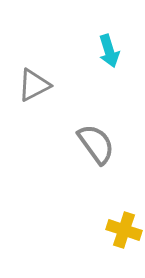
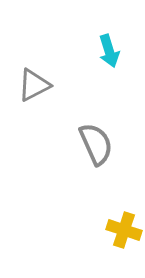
gray semicircle: rotated 12 degrees clockwise
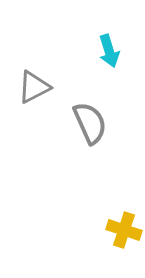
gray triangle: moved 2 px down
gray semicircle: moved 6 px left, 21 px up
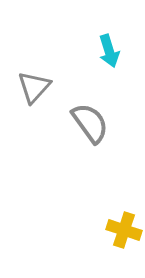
gray triangle: rotated 21 degrees counterclockwise
gray semicircle: rotated 12 degrees counterclockwise
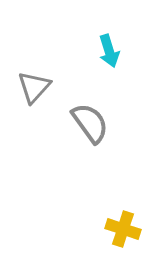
yellow cross: moved 1 px left, 1 px up
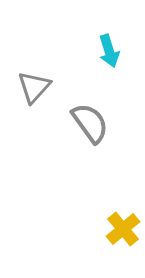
yellow cross: rotated 32 degrees clockwise
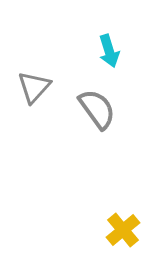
gray semicircle: moved 7 px right, 14 px up
yellow cross: moved 1 px down
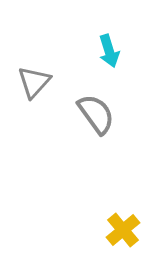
gray triangle: moved 5 px up
gray semicircle: moved 1 px left, 5 px down
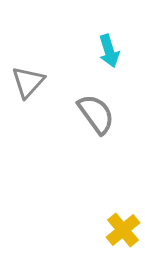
gray triangle: moved 6 px left
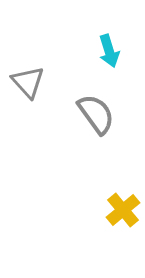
gray triangle: rotated 24 degrees counterclockwise
yellow cross: moved 20 px up
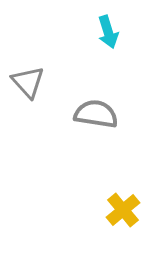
cyan arrow: moved 1 px left, 19 px up
gray semicircle: rotated 45 degrees counterclockwise
